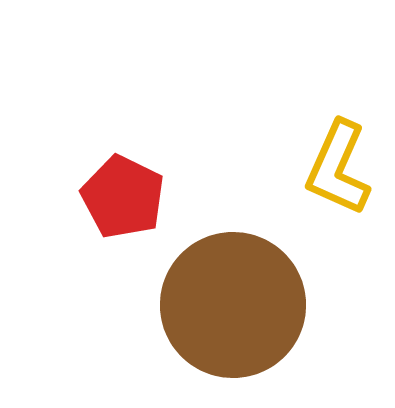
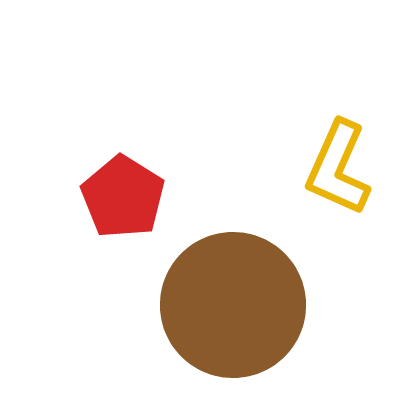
red pentagon: rotated 6 degrees clockwise
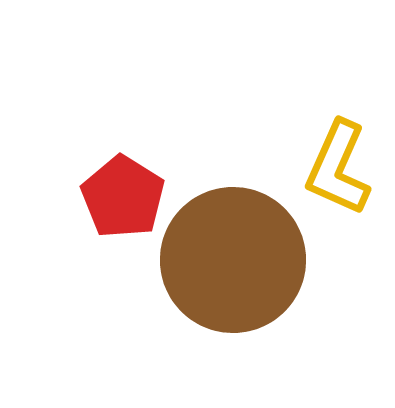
brown circle: moved 45 px up
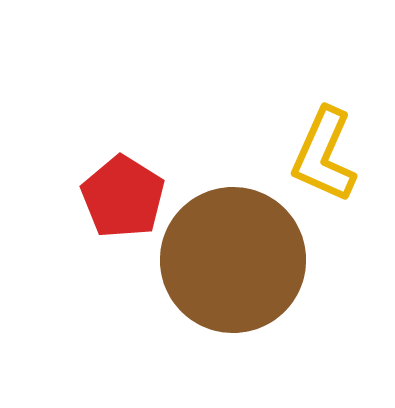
yellow L-shape: moved 14 px left, 13 px up
